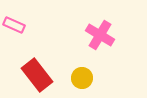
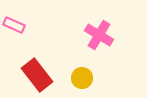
pink cross: moved 1 px left
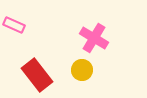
pink cross: moved 5 px left, 3 px down
yellow circle: moved 8 px up
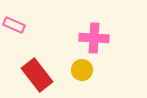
pink cross: rotated 28 degrees counterclockwise
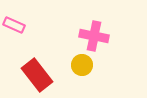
pink cross: moved 2 px up; rotated 8 degrees clockwise
yellow circle: moved 5 px up
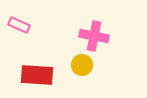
pink rectangle: moved 5 px right
red rectangle: rotated 48 degrees counterclockwise
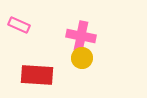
pink cross: moved 13 px left
yellow circle: moved 7 px up
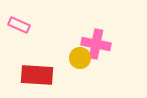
pink cross: moved 15 px right, 8 px down
yellow circle: moved 2 px left
